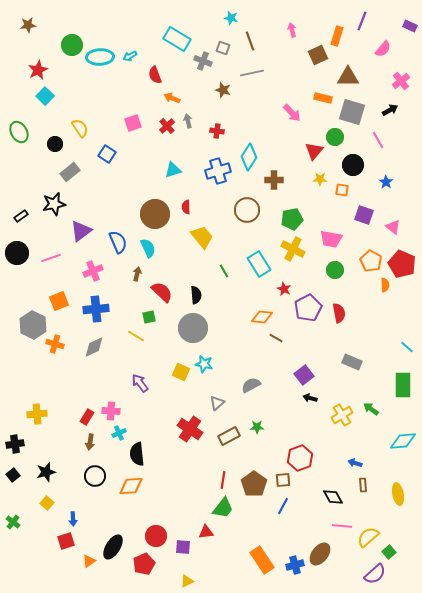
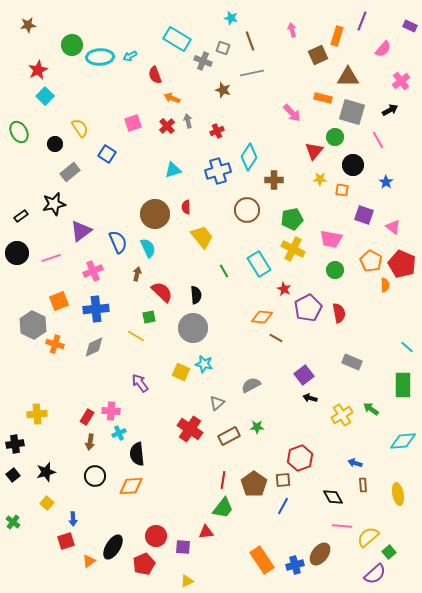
red cross at (217, 131): rotated 32 degrees counterclockwise
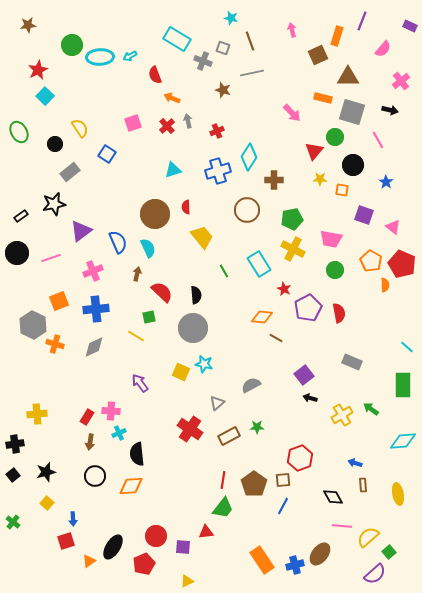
black arrow at (390, 110): rotated 42 degrees clockwise
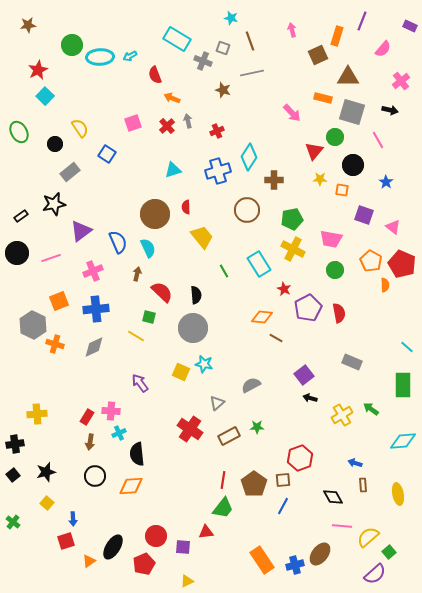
green square at (149, 317): rotated 24 degrees clockwise
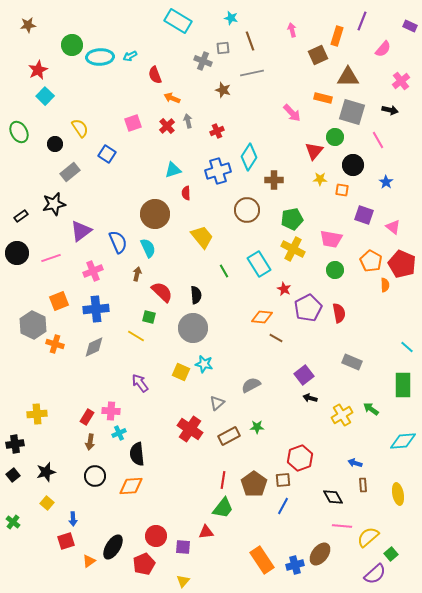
cyan rectangle at (177, 39): moved 1 px right, 18 px up
gray square at (223, 48): rotated 24 degrees counterclockwise
red semicircle at (186, 207): moved 14 px up
green square at (389, 552): moved 2 px right, 2 px down
yellow triangle at (187, 581): moved 4 px left; rotated 24 degrees counterclockwise
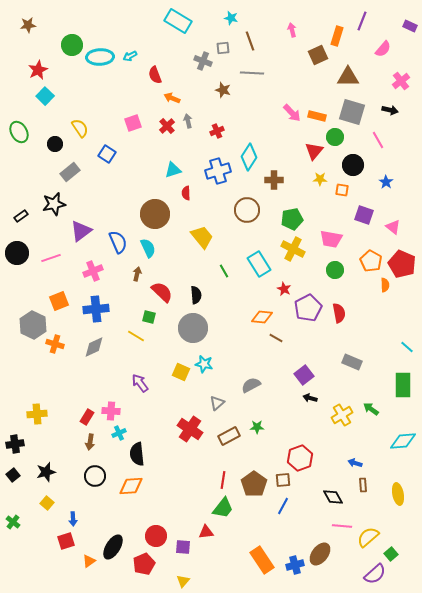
gray line at (252, 73): rotated 15 degrees clockwise
orange rectangle at (323, 98): moved 6 px left, 18 px down
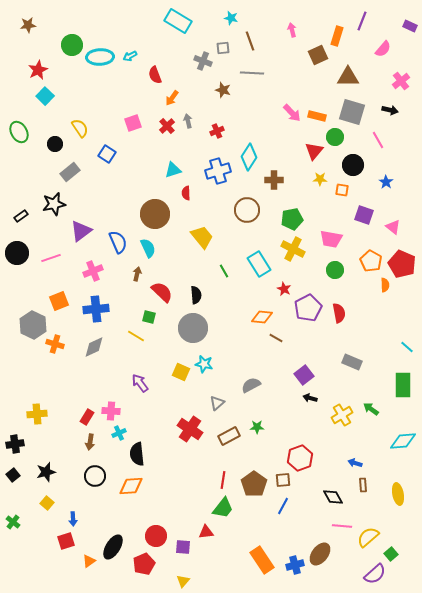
orange arrow at (172, 98): rotated 77 degrees counterclockwise
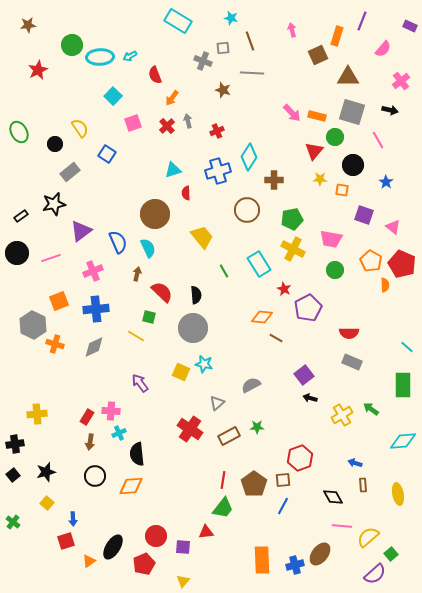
cyan square at (45, 96): moved 68 px right
red semicircle at (339, 313): moved 10 px right, 20 px down; rotated 102 degrees clockwise
orange rectangle at (262, 560): rotated 32 degrees clockwise
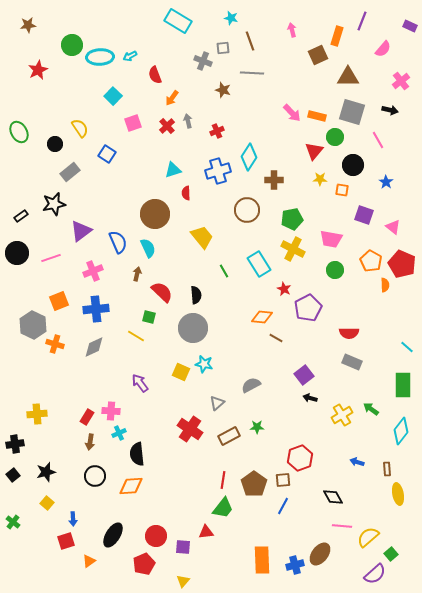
cyan diamond at (403, 441): moved 2 px left, 10 px up; rotated 48 degrees counterclockwise
blue arrow at (355, 463): moved 2 px right, 1 px up
brown rectangle at (363, 485): moved 24 px right, 16 px up
black ellipse at (113, 547): moved 12 px up
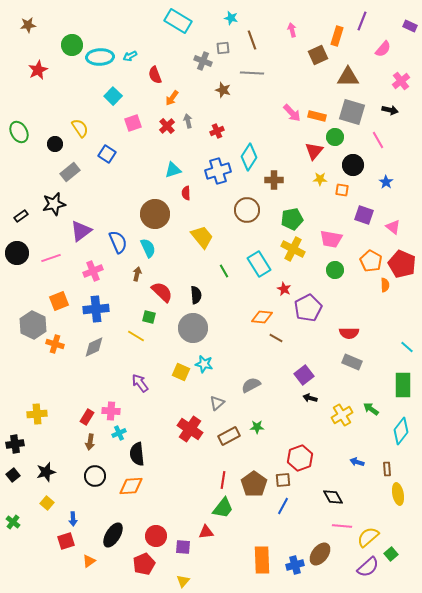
brown line at (250, 41): moved 2 px right, 1 px up
purple semicircle at (375, 574): moved 7 px left, 7 px up
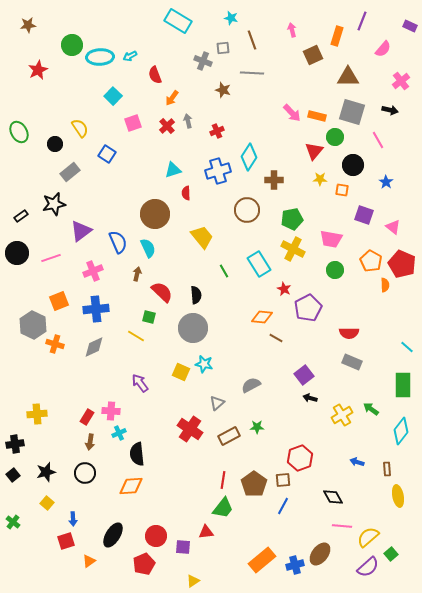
brown square at (318, 55): moved 5 px left
black circle at (95, 476): moved 10 px left, 3 px up
yellow ellipse at (398, 494): moved 2 px down
orange rectangle at (262, 560): rotated 52 degrees clockwise
yellow triangle at (183, 581): moved 10 px right; rotated 16 degrees clockwise
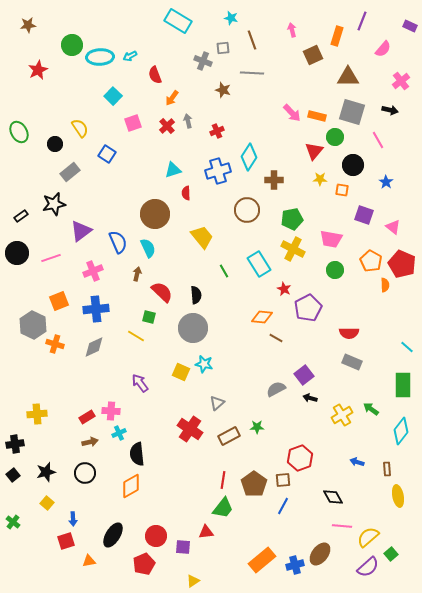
gray semicircle at (251, 385): moved 25 px right, 4 px down
red rectangle at (87, 417): rotated 28 degrees clockwise
brown arrow at (90, 442): rotated 112 degrees counterclockwise
orange diamond at (131, 486): rotated 25 degrees counterclockwise
orange triangle at (89, 561): rotated 24 degrees clockwise
